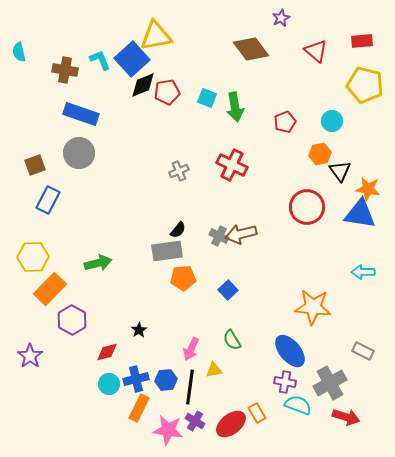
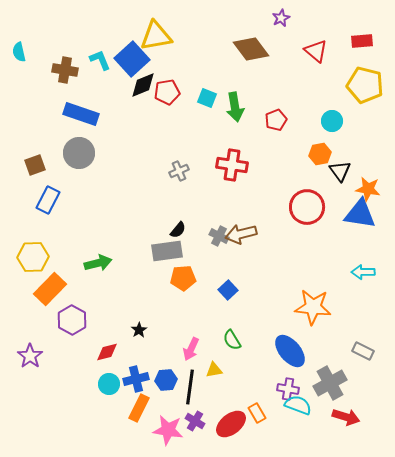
red pentagon at (285, 122): moved 9 px left, 2 px up
red cross at (232, 165): rotated 16 degrees counterclockwise
purple cross at (285, 382): moved 3 px right, 7 px down
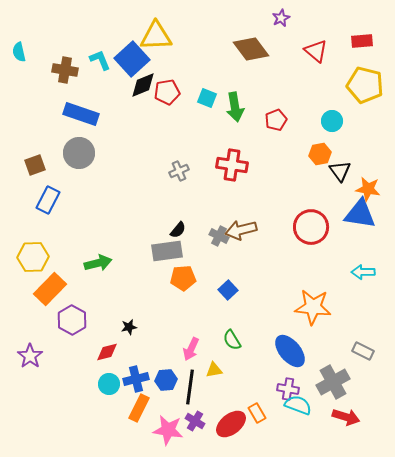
yellow triangle at (156, 36): rotated 8 degrees clockwise
red circle at (307, 207): moved 4 px right, 20 px down
brown arrow at (241, 234): moved 4 px up
black star at (139, 330): moved 10 px left, 3 px up; rotated 21 degrees clockwise
gray cross at (330, 383): moved 3 px right, 1 px up
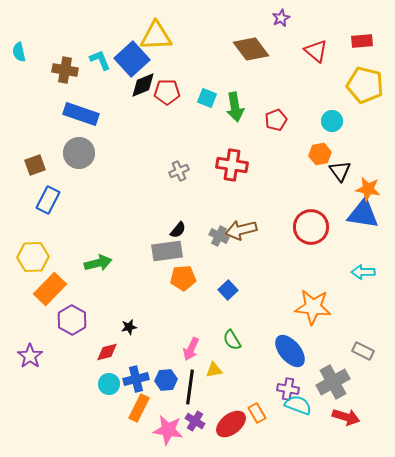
red pentagon at (167, 92): rotated 10 degrees clockwise
blue triangle at (360, 214): moved 3 px right
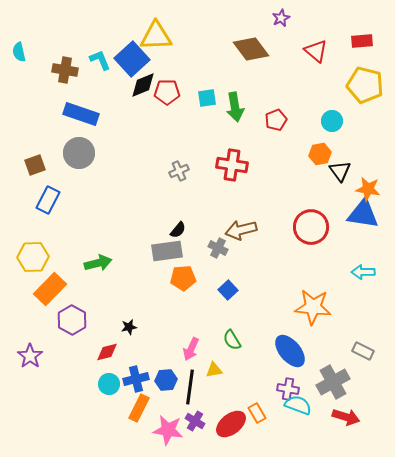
cyan square at (207, 98): rotated 30 degrees counterclockwise
gray cross at (219, 236): moved 1 px left, 12 px down
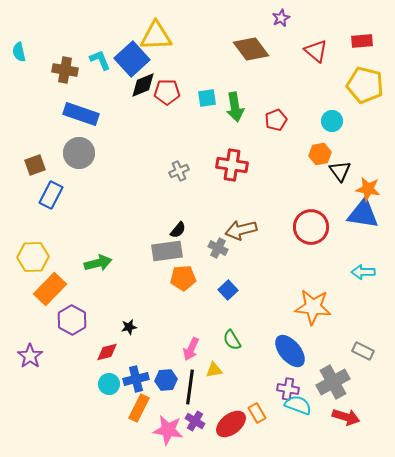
blue rectangle at (48, 200): moved 3 px right, 5 px up
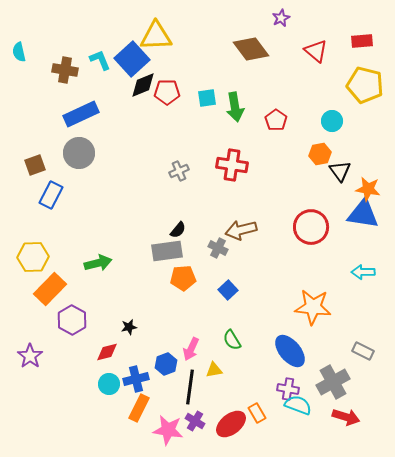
blue rectangle at (81, 114): rotated 44 degrees counterclockwise
red pentagon at (276, 120): rotated 15 degrees counterclockwise
blue hexagon at (166, 380): moved 16 px up; rotated 15 degrees counterclockwise
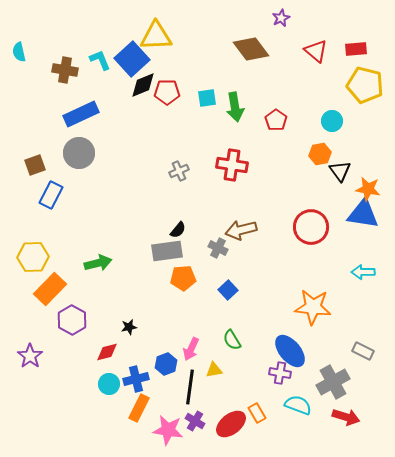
red rectangle at (362, 41): moved 6 px left, 8 px down
purple cross at (288, 389): moved 8 px left, 16 px up
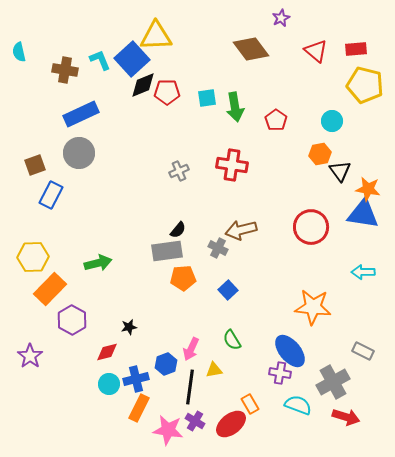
orange rectangle at (257, 413): moved 7 px left, 9 px up
